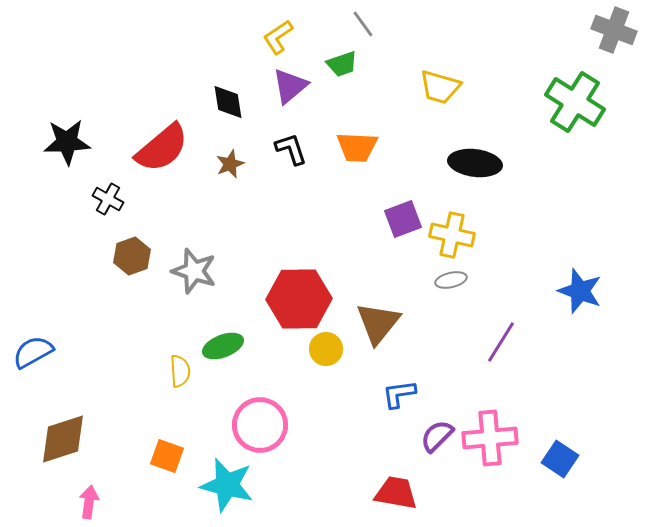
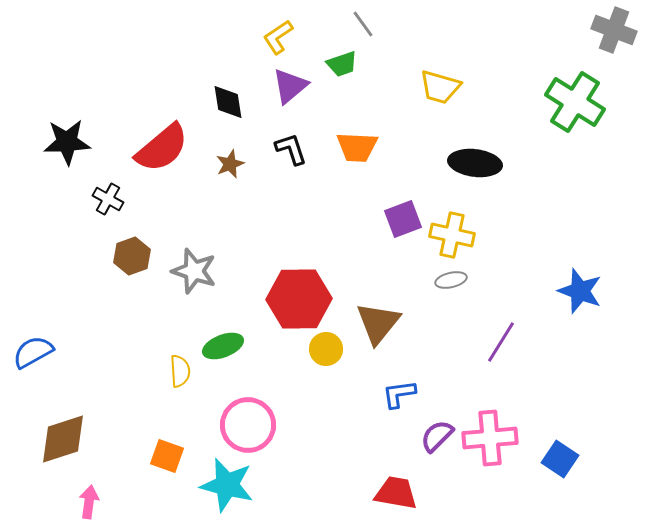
pink circle: moved 12 px left
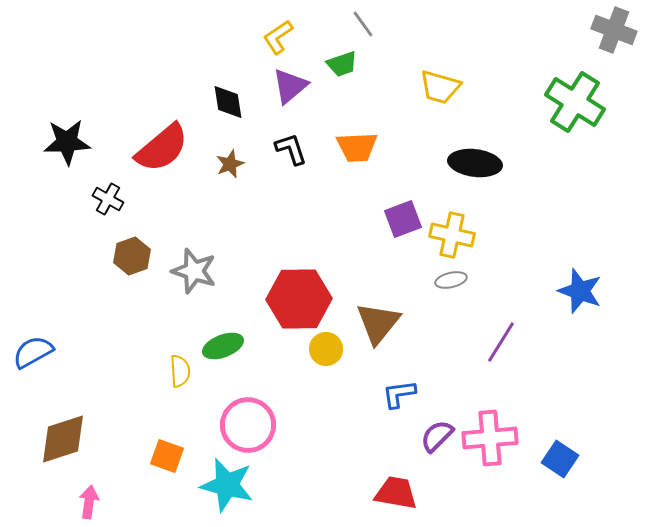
orange trapezoid: rotated 6 degrees counterclockwise
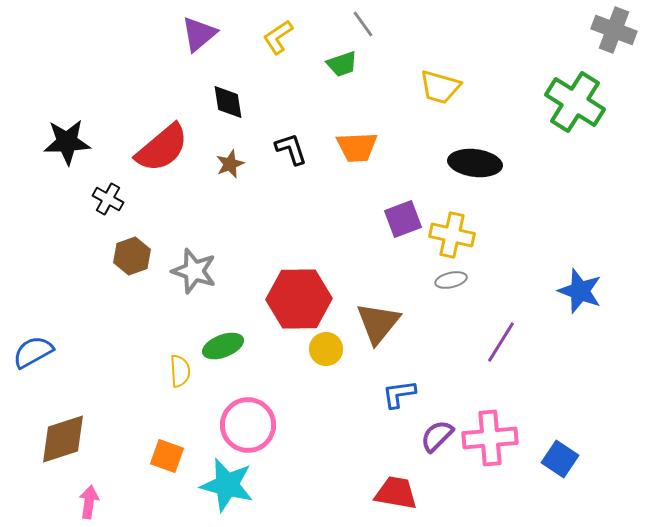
purple triangle: moved 91 px left, 52 px up
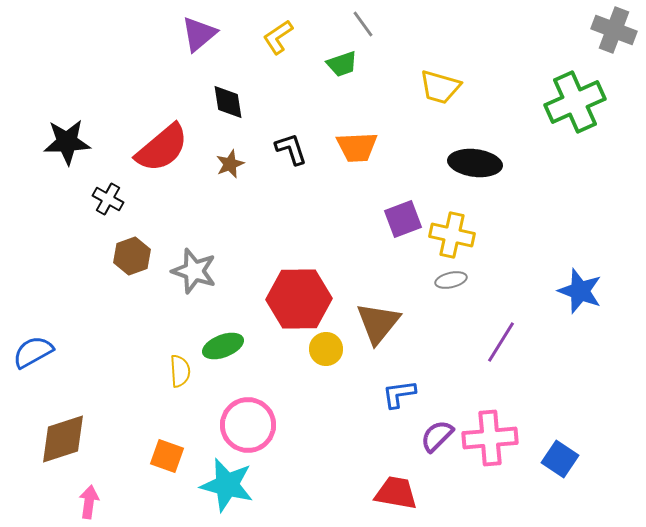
green cross: rotated 34 degrees clockwise
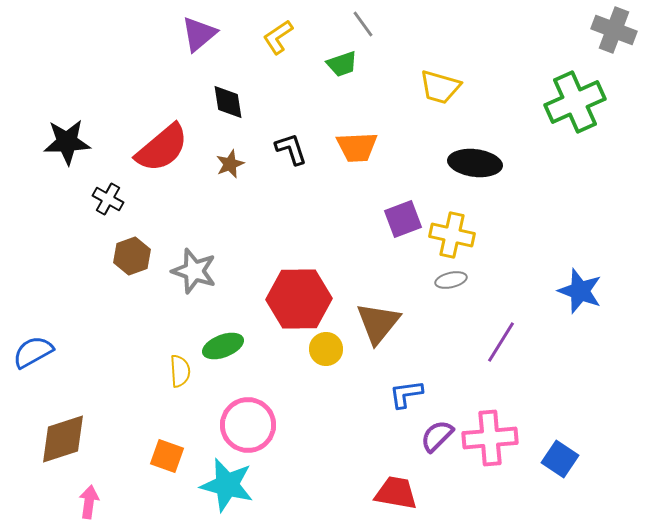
blue L-shape: moved 7 px right
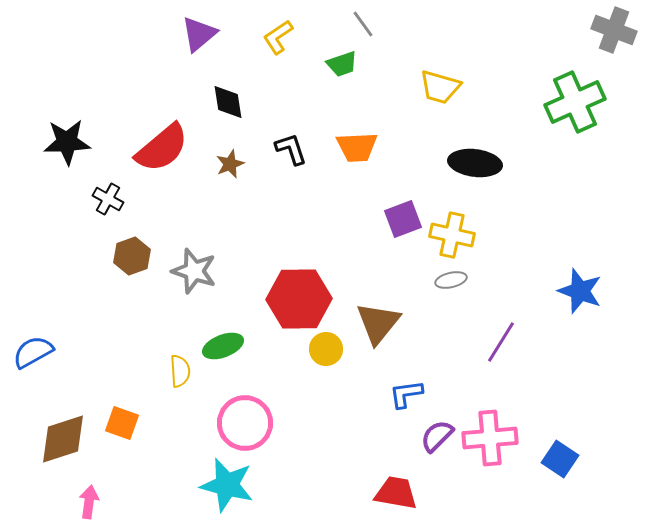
pink circle: moved 3 px left, 2 px up
orange square: moved 45 px left, 33 px up
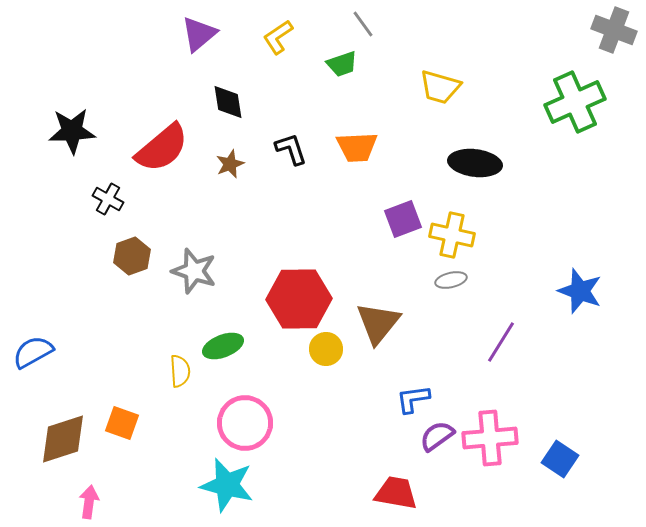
black star: moved 5 px right, 11 px up
blue L-shape: moved 7 px right, 5 px down
purple semicircle: rotated 9 degrees clockwise
